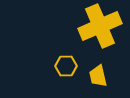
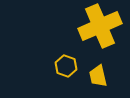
yellow hexagon: rotated 20 degrees clockwise
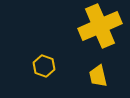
yellow hexagon: moved 22 px left
